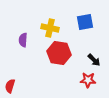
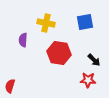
yellow cross: moved 4 px left, 5 px up
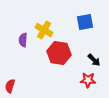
yellow cross: moved 2 px left, 7 px down; rotated 18 degrees clockwise
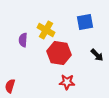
yellow cross: moved 2 px right
black arrow: moved 3 px right, 5 px up
red star: moved 21 px left, 2 px down
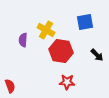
red hexagon: moved 2 px right, 2 px up
red semicircle: rotated 144 degrees clockwise
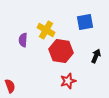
black arrow: moved 1 px left, 1 px down; rotated 112 degrees counterclockwise
red star: moved 1 px right, 1 px up; rotated 21 degrees counterclockwise
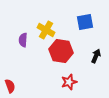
red star: moved 1 px right, 1 px down
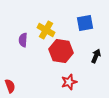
blue square: moved 1 px down
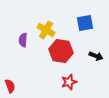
black arrow: rotated 88 degrees clockwise
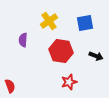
yellow cross: moved 3 px right, 9 px up; rotated 24 degrees clockwise
